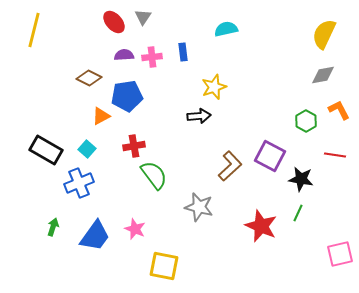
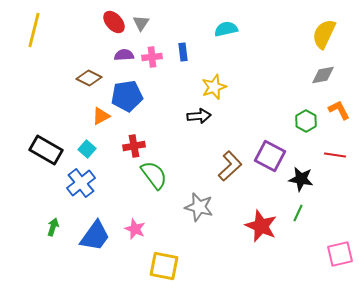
gray triangle: moved 2 px left, 6 px down
blue cross: moved 2 px right; rotated 16 degrees counterclockwise
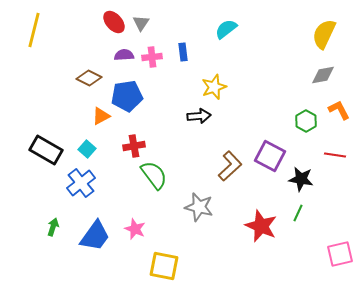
cyan semicircle: rotated 25 degrees counterclockwise
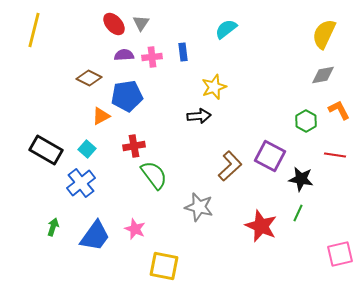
red ellipse: moved 2 px down
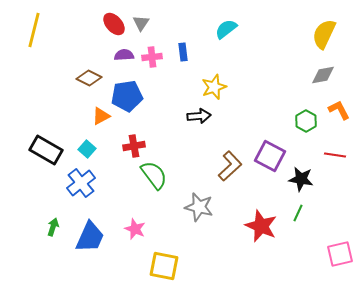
blue trapezoid: moved 5 px left, 1 px down; rotated 12 degrees counterclockwise
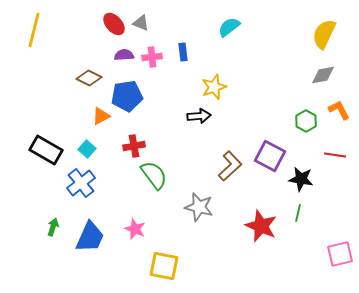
gray triangle: rotated 42 degrees counterclockwise
cyan semicircle: moved 3 px right, 2 px up
green line: rotated 12 degrees counterclockwise
